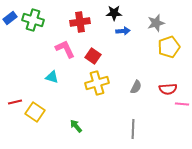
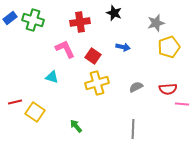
black star: rotated 21 degrees clockwise
blue arrow: moved 16 px down; rotated 16 degrees clockwise
gray semicircle: rotated 144 degrees counterclockwise
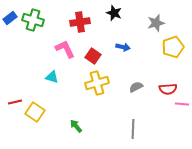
yellow pentagon: moved 4 px right
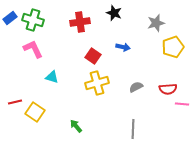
pink L-shape: moved 32 px left
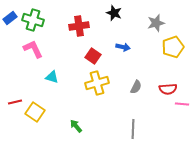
red cross: moved 1 px left, 4 px down
gray semicircle: rotated 144 degrees clockwise
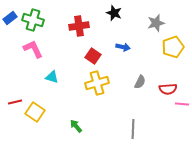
gray semicircle: moved 4 px right, 5 px up
